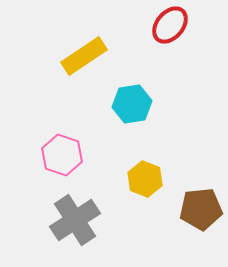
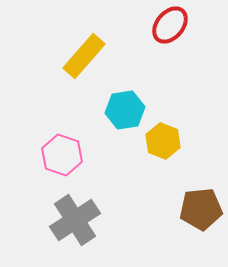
yellow rectangle: rotated 15 degrees counterclockwise
cyan hexagon: moved 7 px left, 6 px down
yellow hexagon: moved 18 px right, 38 px up
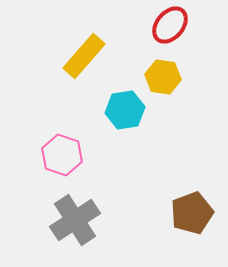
yellow hexagon: moved 64 px up; rotated 12 degrees counterclockwise
brown pentagon: moved 9 px left, 4 px down; rotated 15 degrees counterclockwise
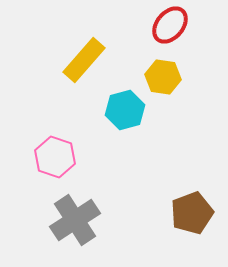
yellow rectangle: moved 4 px down
cyan hexagon: rotated 6 degrees counterclockwise
pink hexagon: moved 7 px left, 2 px down
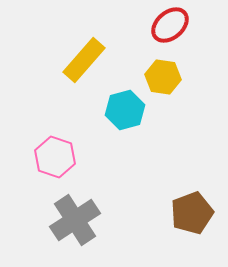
red ellipse: rotated 9 degrees clockwise
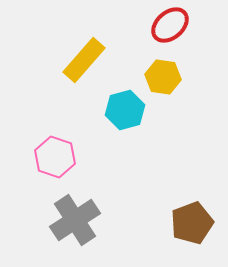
brown pentagon: moved 10 px down
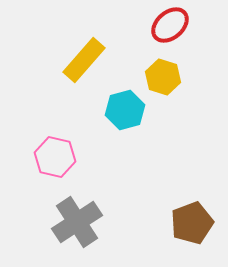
yellow hexagon: rotated 8 degrees clockwise
pink hexagon: rotated 6 degrees counterclockwise
gray cross: moved 2 px right, 2 px down
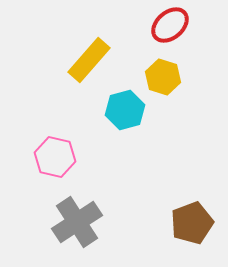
yellow rectangle: moved 5 px right
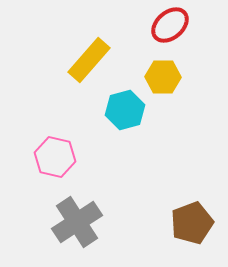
yellow hexagon: rotated 16 degrees counterclockwise
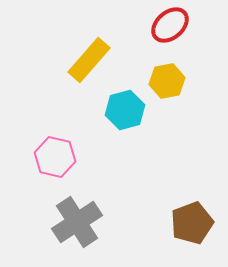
yellow hexagon: moved 4 px right, 4 px down; rotated 12 degrees counterclockwise
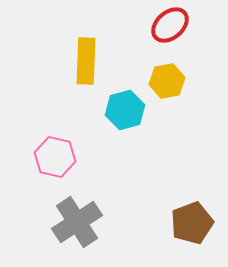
yellow rectangle: moved 3 px left, 1 px down; rotated 39 degrees counterclockwise
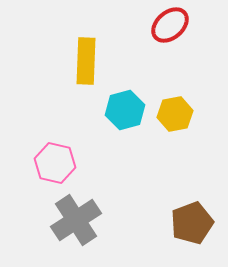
yellow hexagon: moved 8 px right, 33 px down
pink hexagon: moved 6 px down
gray cross: moved 1 px left, 2 px up
